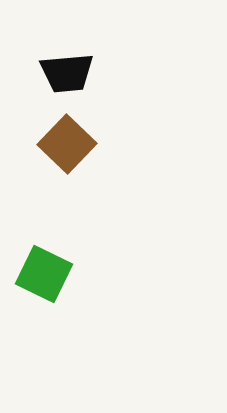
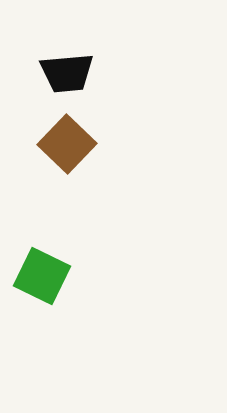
green square: moved 2 px left, 2 px down
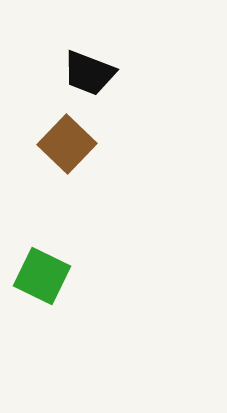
black trapezoid: moved 22 px right; rotated 26 degrees clockwise
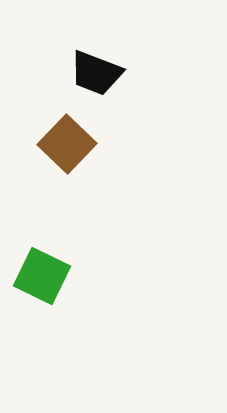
black trapezoid: moved 7 px right
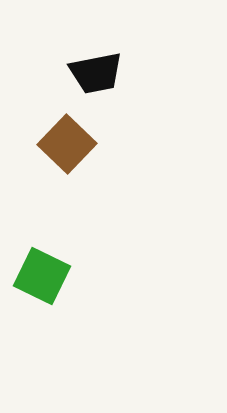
black trapezoid: rotated 32 degrees counterclockwise
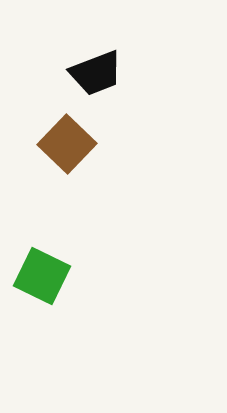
black trapezoid: rotated 10 degrees counterclockwise
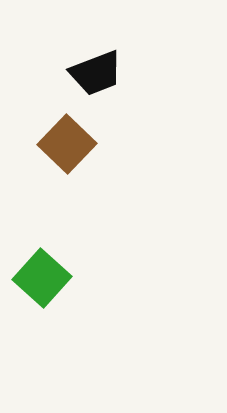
green square: moved 2 px down; rotated 16 degrees clockwise
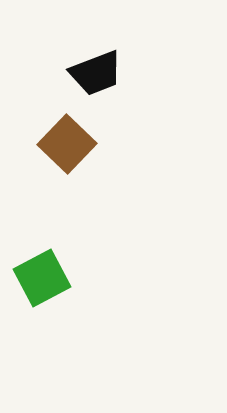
green square: rotated 20 degrees clockwise
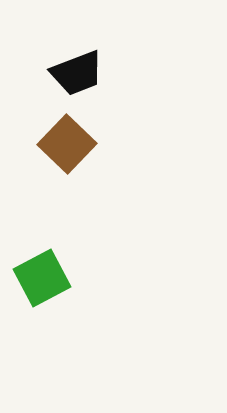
black trapezoid: moved 19 px left
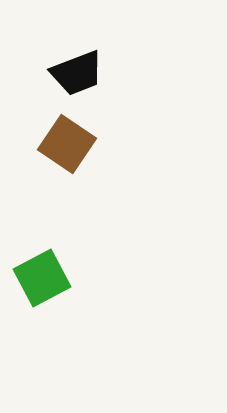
brown square: rotated 10 degrees counterclockwise
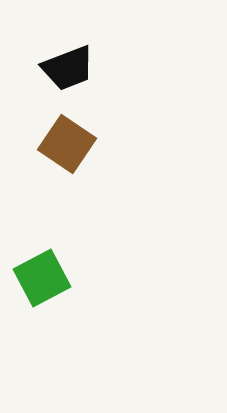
black trapezoid: moved 9 px left, 5 px up
